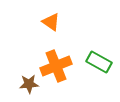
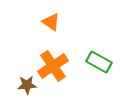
orange cross: moved 3 px left; rotated 12 degrees counterclockwise
brown star: moved 2 px left, 1 px down
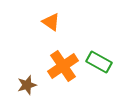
orange cross: moved 10 px right
brown star: rotated 12 degrees counterclockwise
